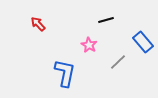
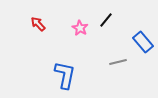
black line: rotated 35 degrees counterclockwise
pink star: moved 9 px left, 17 px up
gray line: rotated 30 degrees clockwise
blue L-shape: moved 2 px down
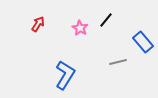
red arrow: rotated 77 degrees clockwise
blue L-shape: rotated 20 degrees clockwise
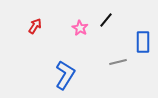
red arrow: moved 3 px left, 2 px down
blue rectangle: rotated 40 degrees clockwise
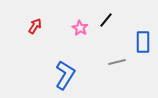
gray line: moved 1 px left
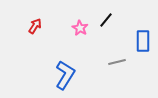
blue rectangle: moved 1 px up
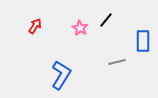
blue L-shape: moved 4 px left
